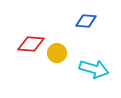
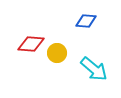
cyan arrow: rotated 24 degrees clockwise
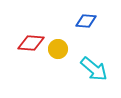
red diamond: moved 1 px up
yellow circle: moved 1 px right, 4 px up
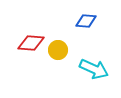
yellow circle: moved 1 px down
cyan arrow: rotated 16 degrees counterclockwise
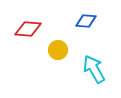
red diamond: moved 3 px left, 14 px up
cyan arrow: rotated 144 degrees counterclockwise
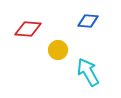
blue diamond: moved 2 px right
cyan arrow: moved 6 px left, 3 px down
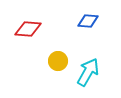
yellow circle: moved 11 px down
cyan arrow: rotated 60 degrees clockwise
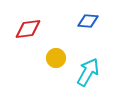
red diamond: rotated 12 degrees counterclockwise
yellow circle: moved 2 px left, 3 px up
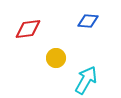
cyan arrow: moved 2 px left, 8 px down
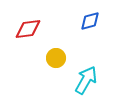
blue diamond: moved 2 px right; rotated 20 degrees counterclockwise
